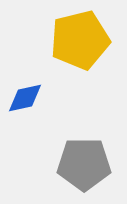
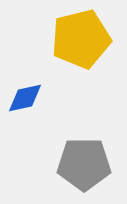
yellow pentagon: moved 1 px right, 1 px up
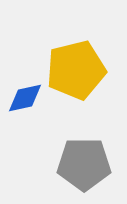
yellow pentagon: moved 5 px left, 31 px down
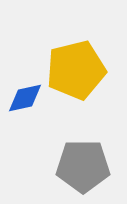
gray pentagon: moved 1 px left, 2 px down
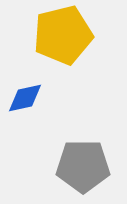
yellow pentagon: moved 13 px left, 35 px up
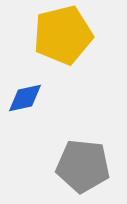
gray pentagon: rotated 6 degrees clockwise
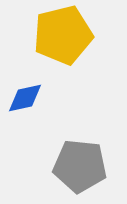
gray pentagon: moved 3 px left
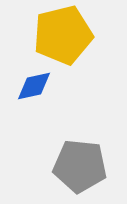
blue diamond: moved 9 px right, 12 px up
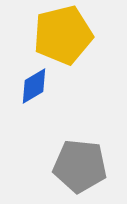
blue diamond: rotated 18 degrees counterclockwise
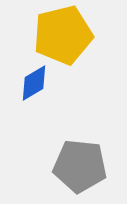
blue diamond: moved 3 px up
